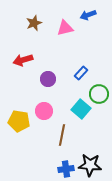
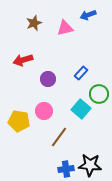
brown line: moved 3 px left, 2 px down; rotated 25 degrees clockwise
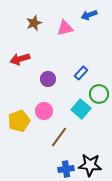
blue arrow: moved 1 px right
red arrow: moved 3 px left, 1 px up
yellow pentagon: rotated 30 degrees counterclockwise
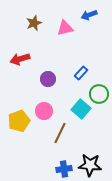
brown line: moved 1 px right, 4 px up; rotated 10 degrees counterclockwise
blue cross: moved 2 px left
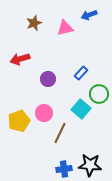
pink circle: moved 2 px down
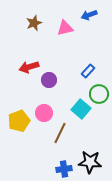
red arrow: moved 9 px right, 8 px down
blue rectangle: moved 7 px right, 2 px up
purple circle: moved 1 px right, 1 px down
black star: moved 3 px up
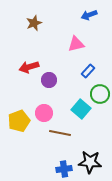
pink triangle: moved 11 px right, 16 px down
green circle: moved 1 px right
brown line: rotated 75 degrees clockwise
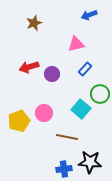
blue rectangle: moved 3 px left, 2 px up
purple circle: moved 3 px right, 6 px up
brown line: moved 7 px right, 4 px down
